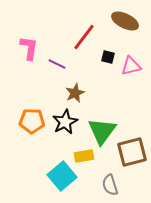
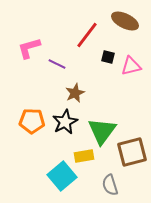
red line: moved 3 px right, 2 px up
pink L-shape: rotated 115 degrees counterclockwise
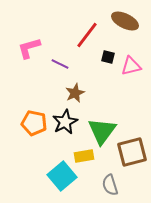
purple line: moved 3 px right
orange pentagon: moved 2 px right, 2 px down; rotated 10 degrees clockwise
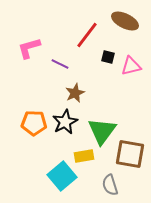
orange pentagon: rotated 10 degrees counterclockwise
brown square: moved 2 px left, 2 px down; rotated 24 degrees clockwise
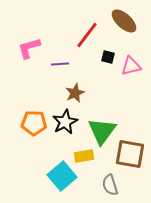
brown ellipse: moved 1 px left; rotated 16 degrees clockwise
purple line: rotated 30 degrees counterclockwise
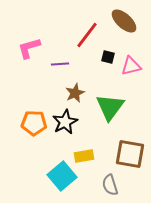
green triangle: moved 8 px right, 24 px up
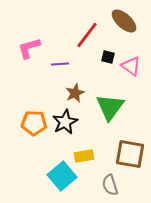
pink triangle: rotated 50 degrees clockwise
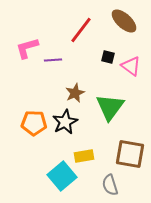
red line: moved 6 px left, 5 px up
pink L-shape: moved 2 px left
purple line: moved 7 px left, 4 px up
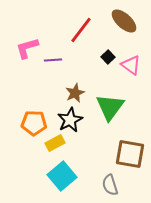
black square: rotated 32 degrees clockwise
pink triangle: moved 1 px up
black star: moved 5 px right, 2 px up
yellow rectangle: moved 29 px left, 13 px up; rotated 18 degrees counterclockwise
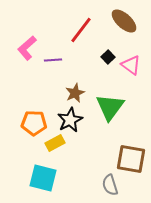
pink L-shape: rotated 25 degrees counterclockwise
brown square: moved 1 px right, 5 px down
cyan square: moved 19 px left, 2 px down; rotated 36 degrees counterclockwise
